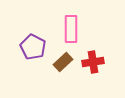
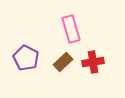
pink rectangle: rotated 16 degrees counterclockwise
purple pentagon: moved 7 px left, 11 px down
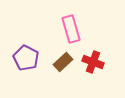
red cross: rotated 30 degrees clockwise
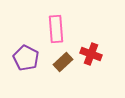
pink rectangle: moved 15 px left; rotated 12 degrees clockwise
red cross: moved 2 px left, 8 px up
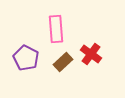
red cross: rotated 15 degrees clockwise
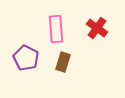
red cross: moved 6 px right, 26 px up
brown rectangle: rotated 30 degrees counterclockwise
